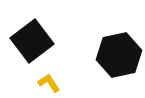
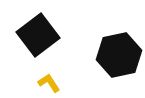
black square: moved 6 px right, 6 px up
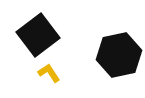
yellow L-shape: moved 10 px up
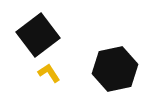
black hexagon: moved 4 px left, 14 px down
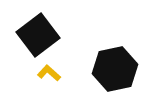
yellow L-shape: rotated 15 degrees counterclockwise
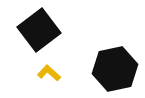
black square: moved 1 px right, 5 px up
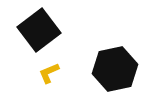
yellow L-shape: rotated 65 degrees counterclockwise
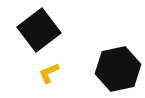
black hexagon: moved 3 px right
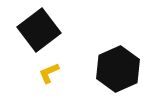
black hexagon: rotated 12 degrees counterclockwise
